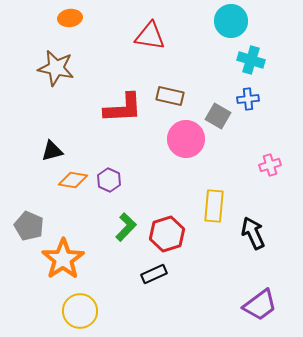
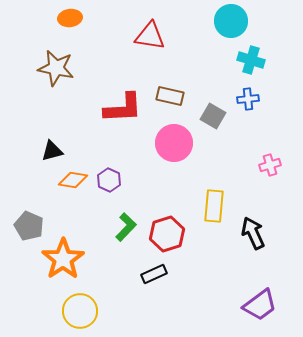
gray square: moved 5 px left
pink circle: moved 12 px left, 4 px down
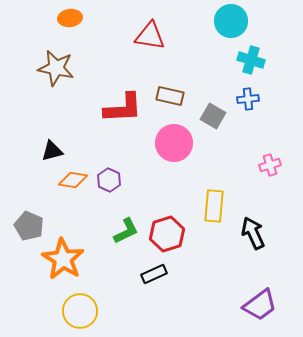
green L-shape: moved 4 px down; rotated 20 degrees clockwise
orange star: rotated 6 degrees counterclockwise
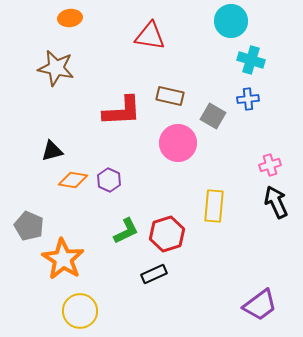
red L-shape: moved 1 px left, 3 px down
pink circle: moved 4 px right
black arrow: moved 23 px right, 31 px up
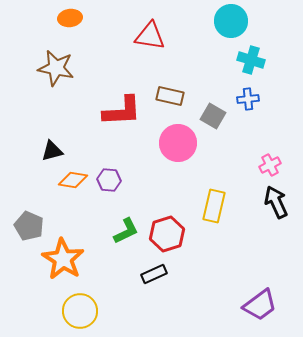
pink cross: rotated 10 degrees counterclockwise
purple hexagon: rotated 20 degrees counterclockwise
yellow rectangle: rotated 8 degrees clockwise
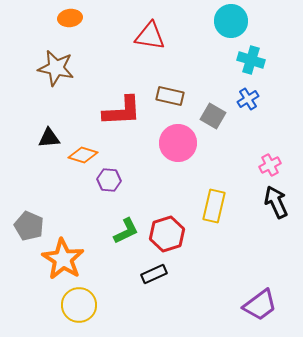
blue cross: rotated 25 degrees counterclockwise
black triangle: moved 3 px left, 13 px up; rotated 10 degrees clockwise
orange diamond: moved 10 px right, 25 px up; rotated 8 degrees clockwise
yellow circle: moved 1 px left, 6 px up
